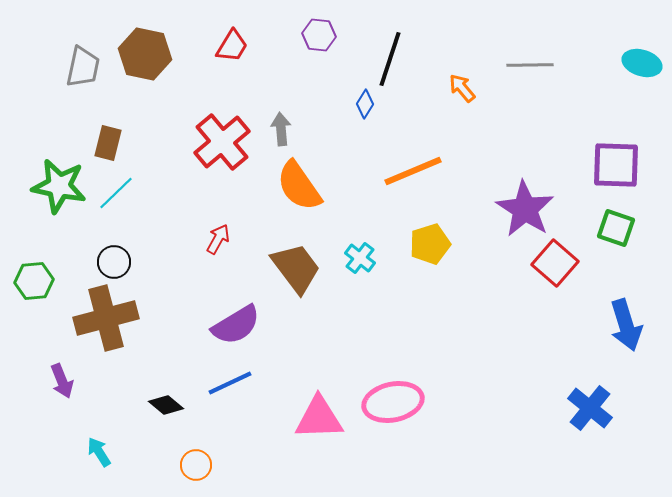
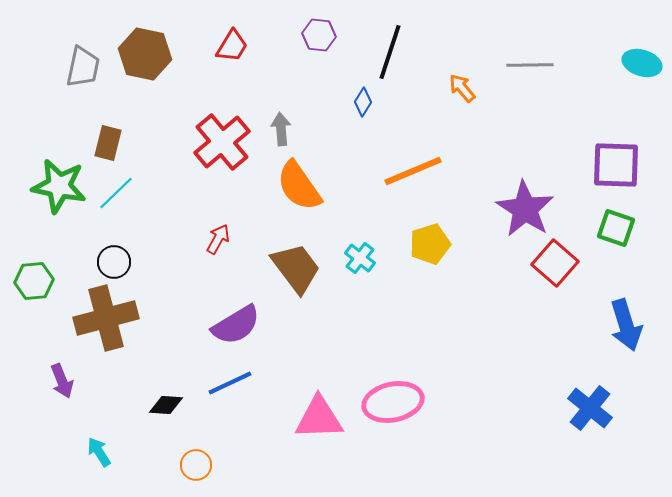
black line: moved 7 px up
blue diamond: moved 2 px left, 2 px up
black diamond: rotated 36 degrees counterclockwise
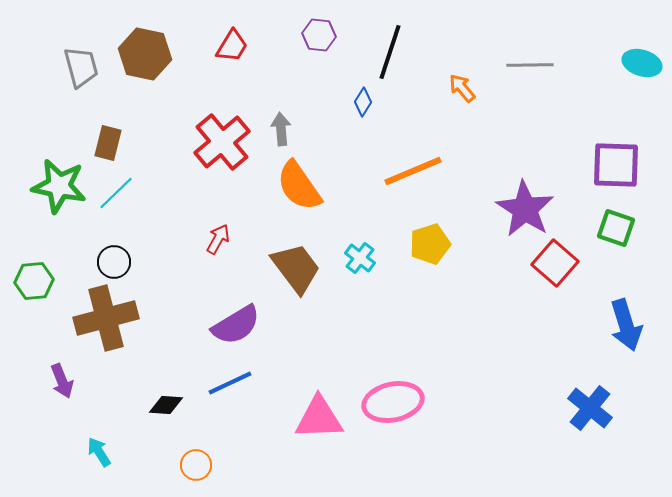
gray trapezoid: moved 2 px left; rotated 27 degrees counterclockwise
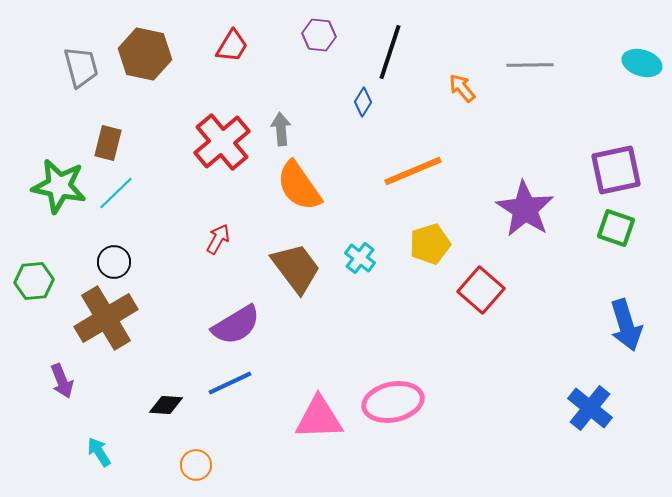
purple square: moved 5 px down; rotated 14 degrees counterclockwise
red square: moved 74 px left, 27 px down
brown cross: rotated 16 degrees counterclockwise
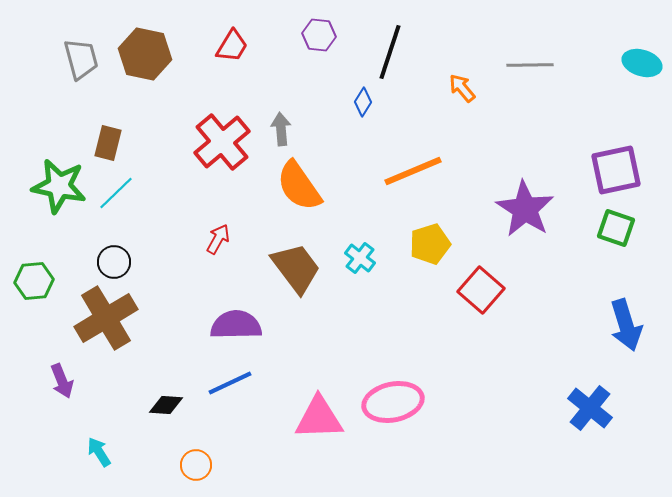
gray trapezoid: moved 8 px up
purple semicircle: rotated 150 degrees counterclockwise
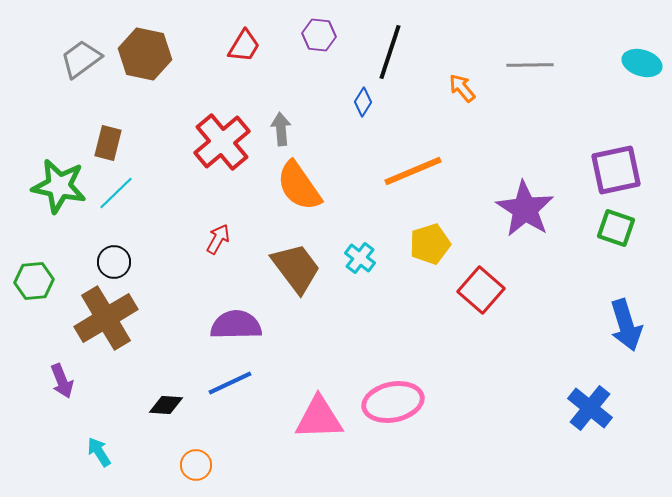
red trapezoid: moved 12 px right
gray trapezoid: rotated 111 degrees counterclockwise
